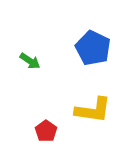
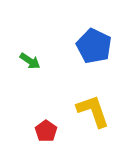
blue pentagon: moved 1 px right, 2 px up
yellow L-shape: moved 1 px down; rotated 117 degrees counterclockwise
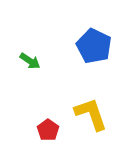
yellow L-shape: moved 2 px left, 3 px down
red pentagon: moved 2 px right, 1 px up
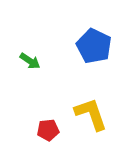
red pentagon: rotated 30 degrees clockwise
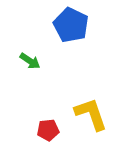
blue pentagon: moved 23 px left, 21 px up
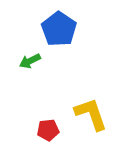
blue pentagon: moved 12 px left, 4 px down; rotated 8 degrees clockwise
green arrow: rotated 120 degrees clockwise
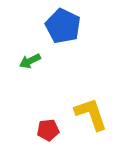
blue pentagon: moved 4 px right, 3 px up; rotated 8 degrees counterclockwise
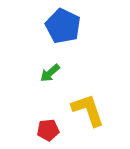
green arrow: moved 20 px right, 12 px down; rotated 15 degrees counterclockwise
yellow L-shape: moved 3 px left, 4 px up
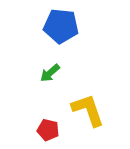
blue pentagon: moved 2 px left; rotated 20 degrees counterclockwise
red pentagon: rotated 20 degrees clockwise
